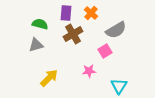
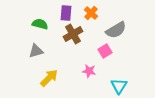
gray triangle: moved 6 px down
pink star: rotated 16 degrees clockwise
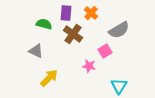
green semicircle: moved 4 px right
gray semicircle: moved 3 px right
brown cross: rotated 24 degrees counterclockwise
gray triangle: rotated 42 degrees clockwise
pink star: moved 5 px up
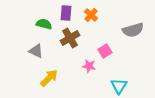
orange cross: moved 2 px down
gray semicircle: moved 14 px right; rotated 15 degrees clockwise
brown cross: moved 3 px left, 4 px down; rotated 24 degrees clockwise
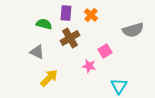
gray triangle: moved 1 px right, 1 px down
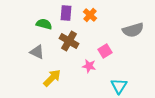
orange cross: moved 1 px left
brown cross: moved 1 px left, 3 px down; rotated 30 degrees counterclockwise
yellow arrow: moved 3 px right
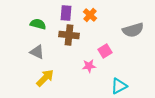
green semicircle: moved 6 px left
brown cross: moved 6 px up; rotated 24 degrees counterclockwise
pink star: rotated 16 degrees counterclockwise
yellow arrow: moved 7 px left
cyan triangle: rotated 30 degrees clockwise
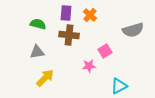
gray triangle: rotated 35 degrees counterclockwise
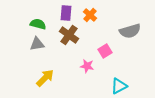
gray semicircle: moved 3 px left, 1 px down
brown cross: rotated 30 degrees clockwise
gray triangle: moved 8 px up
pink star: moved 2 px left; rotated 16 degrees clockwise
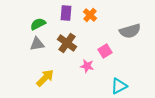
green semicircle: rotated 42 degrees counterclockwise
brown cross: moved 2 px left, 8 px down
